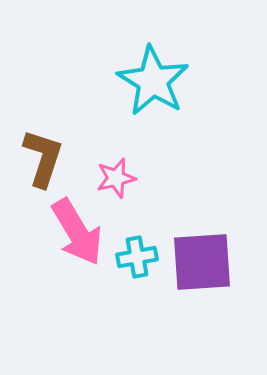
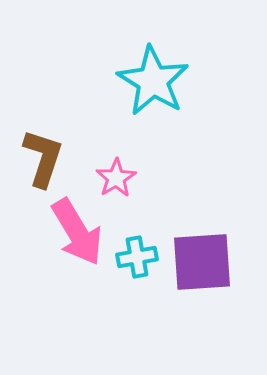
pink star: rotated 18 degrees counterclockwise
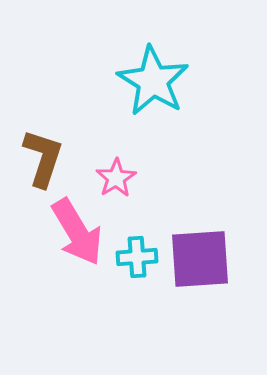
cyan cross: rotated 6 degrees clockwise
purple square: moved 2 px left, 3 px up
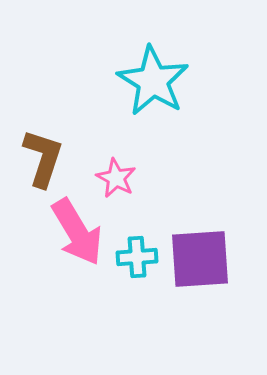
pink star: rotated 12 degrees counterclockwise
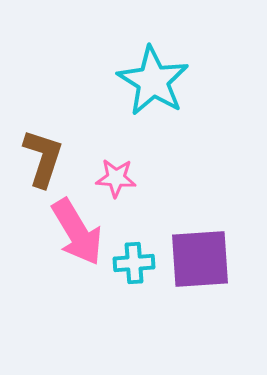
pink star: rotated 24 degrees counterclockwise
cyan cross: moved 3 px left, 6 px down
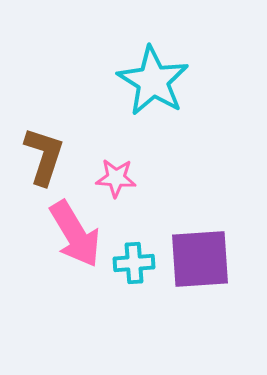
brown L-shape: moved 1 px right, 2 px up
pink arrow: moved 2 px left, 2 px down
